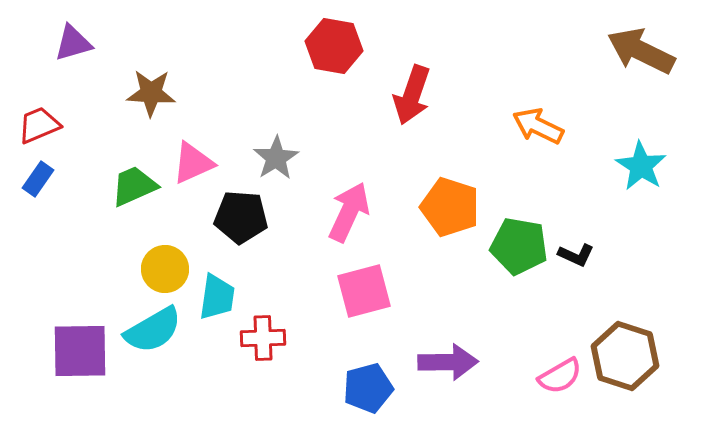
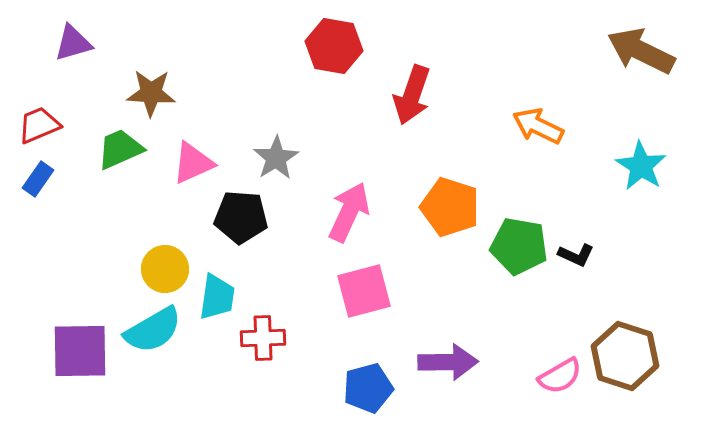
green trapezoid: moved 14 px left, 37 px up
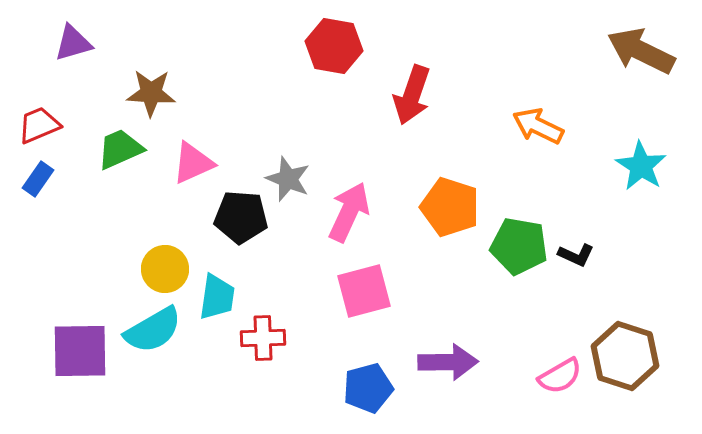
gray star: moved 12 px right, 21 px down; rotated 18 degrees counterclockwise
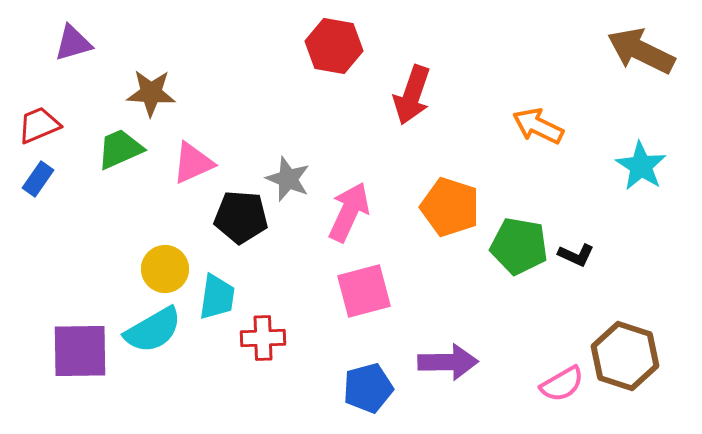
pink semicircle: moved 2 px right, 8 px down
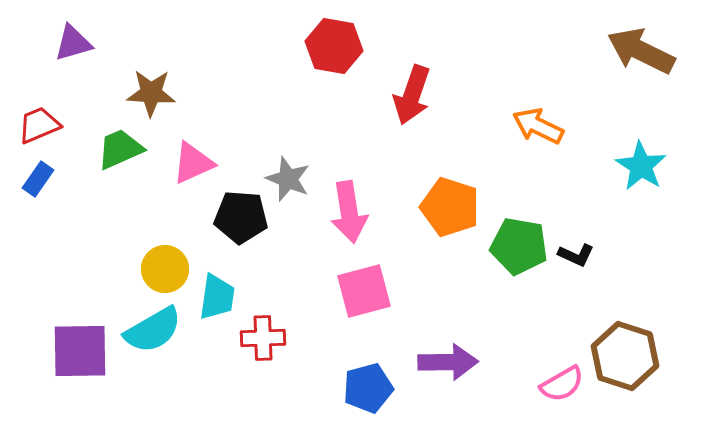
pink arrow: rotated 146 degrees clockwise
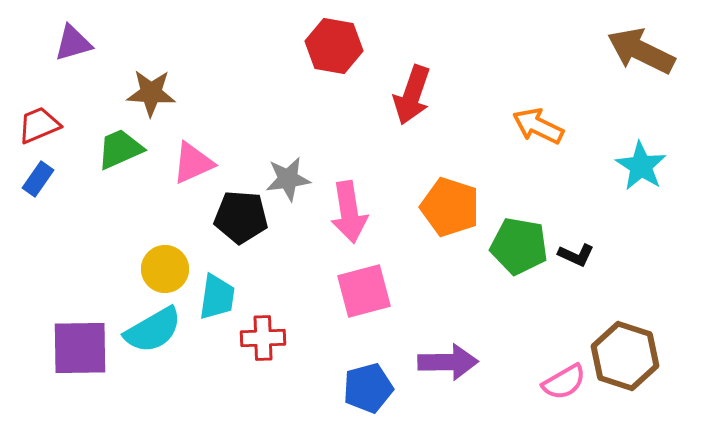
gray star: rotated 30 degrees counterclockwise
purple square: moved 3 px up
pink semicircle: moved 2 px right, 2 px up
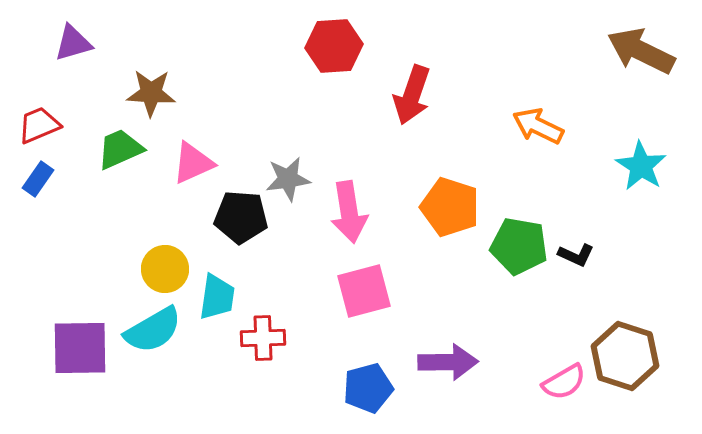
red hexagon: rotated 14 degrees counterclockwise
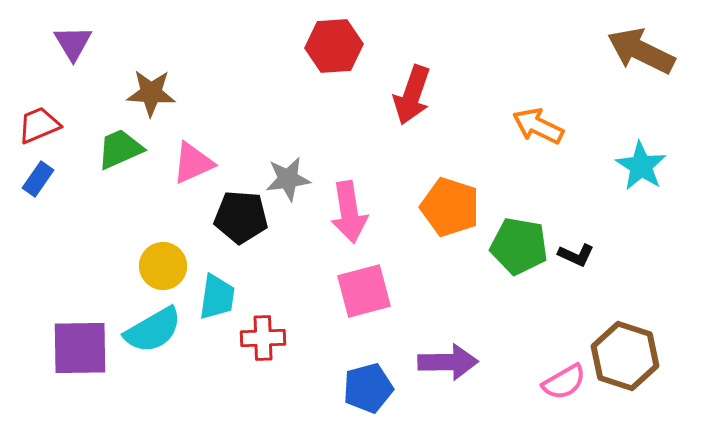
purple triangle: rotated 45 degrees counterclockwise
yellow circle: moved 2 px left, 3 px up
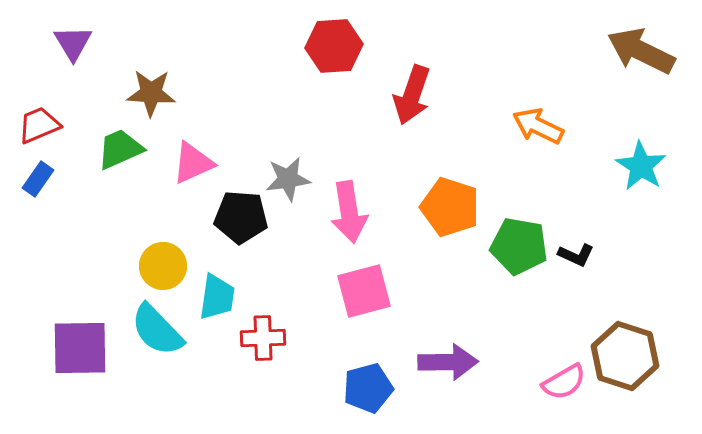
cyan semicircle: moved 4 px right; rotated 76 degrees clockwise
